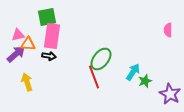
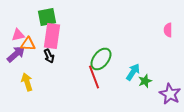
black arrow: rotated 56 degrees clockwise
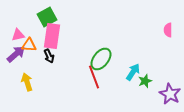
green square: rotated 18 degrees counterclockwise
orange triangle: moved 1 px right, 1 px down
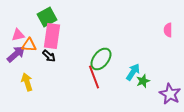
black arrow: rotated 24 degrees counterclockwise
green star: moved 2 px left
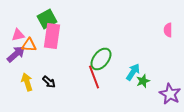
green square: moved 2 px down
black arrow: moved 26 px down
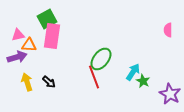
purple arrow: moved 1 px right, 3 px down; rotated 24 degrees clockwise
green star: rotated 24 degrees counterclockwise
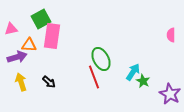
green square: moved 6 px left
pink semicircle: moved 3 px right, 5 px down
pink triangle: moved 7 px left, 6 px up
green ellipse: rotated 65 degrees counterclockwise
yellow arrow: moved 6 px left
